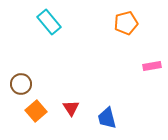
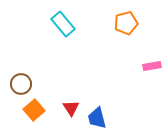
cyan rectangle: moved 14 px right, 2 px down
orange square: moved 2 px left, 1 px up
blue trapezoid: moved 10 px left
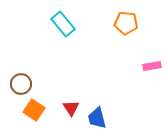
orange pentagon: rotated 20 degrees clockwise
orange square: rotated 15 degrees counterclockwise
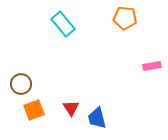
orange pentagon: moved 1 px left, 5 px up
orange square: rotated 35 degrees clockwise
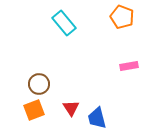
orange pentagon: moved 3 px left, 1 px up; rotated 15 degrees clockwise
cyan rectangle: moved 1 px right, 1 px up
pink rectangle: moved 23 px left
brown circle: moved 18 px right
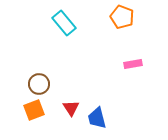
pink rectangle: moved 4 px right, 2 px up
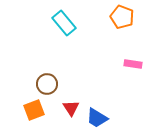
pink rectangle: rotated 18 degrees clockwise
brown circle: moved 8 px right
blue trapezoid: rotated 45 degrees counterclockwise
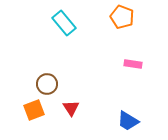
blue trapezoid: moved 31 px right, 3 px down
